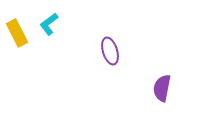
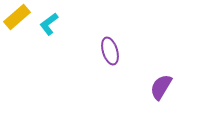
yellow rectangle: moved 16 px up; rotated 76 degrees clockwise
purple semicircle: moved 1 px left, 1 px up; rotated 20 degrees clockwise
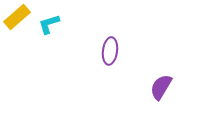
cyan L-shape: rotated 20 degrees clockwise
purple ellipse: rotated 24 degrees clockwise
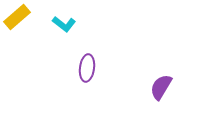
cyan L-shape: moved 15 px right; rotated 125 degrees counterclockwise
purple ellipse: moved 23 px left, 17 px down
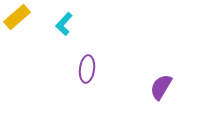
cyan L-shape: rotated 95 degrees clockwise
purple ellipse: moved 1 px down
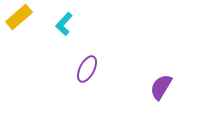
yellow rectangle: moved 2 px right
purple ellipse: rotated 20 degrees clockwise
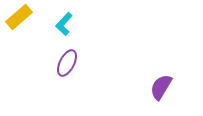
purple ellipse: moved 20 px left, 6 px up
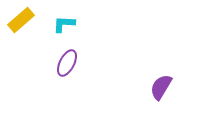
yellow rectangle: moved 2 px right, 3 px down
cyan L-shape: rotated 50 degrees clockwise
